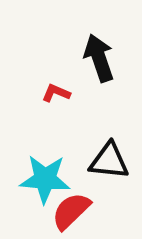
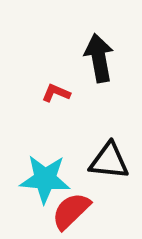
black arrow: rotated 9 degrees clockwise
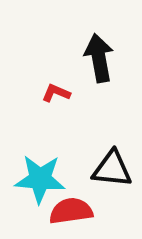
black triangle: moved 3 px right, 8 px down
cyan star: moved 5 px left
red semicircle: rotated 36 degrees clockwise
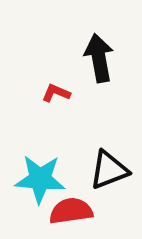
black triangle: moved 3 px left, 1 px down; rotated 27 degrees counterclockwise
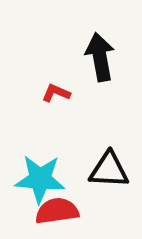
black arrow: moved 1 px right, 1 px up
black triangle: rotated 24 degrees clockwise
red semicircle: moved 14 px left
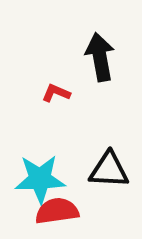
cyan star: rotated 6 degrees counterclockwise
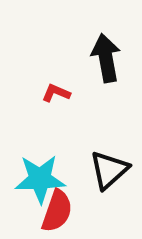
black arrow: moved 6 px right, 1 px down
black triangle: rotated 45 degrees counterclockwise
red semicircle: rotated 117 degrees clockwise
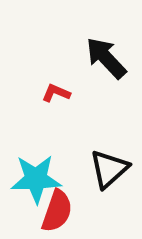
black arrow: rotated 33 degrees counterclockwise
black triangle: moved 1 px up
cyan star: moved 4 px left
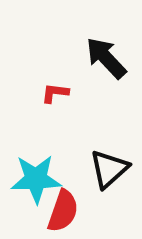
red L-shape: moved 1 px left; rotated 16 degrees counterclockwise
red semicircle: moved 6 px right
